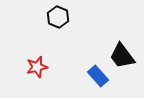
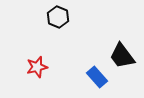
blue rectangle: moved 1 px left, 1 px down
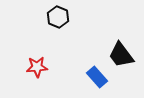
black trapezoid: moved 1 px left, 1 px up
red star: rotated 10 degrees clockwise
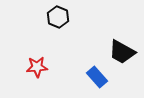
black trapezoid: moved 1 px right, 3 px up; rotated 24 degrees counterclockwise
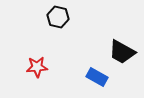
black hexagon: rotated 10 degrees counterclockwise
blue rectangle: rotated 20 degrees counterclockwise
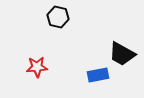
black trapezoid: moved 2 px down
blue rectangle: moved 1 px right, 2 px up; rotated 40 degrees counterclockwise
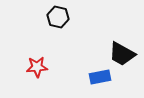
blue rectangle: moved 2 px right, 2 px down
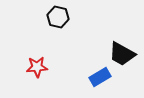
blue rectangle: rotated 20 degrees counterclockwise
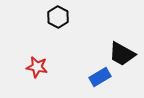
black hexagon: rotated 15 degrees clockwise
red star: rotated 15 degrees clockwise
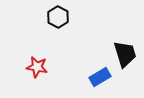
black trapezoid: moved 3 px right; rotated 136 degrees counterclockwise
